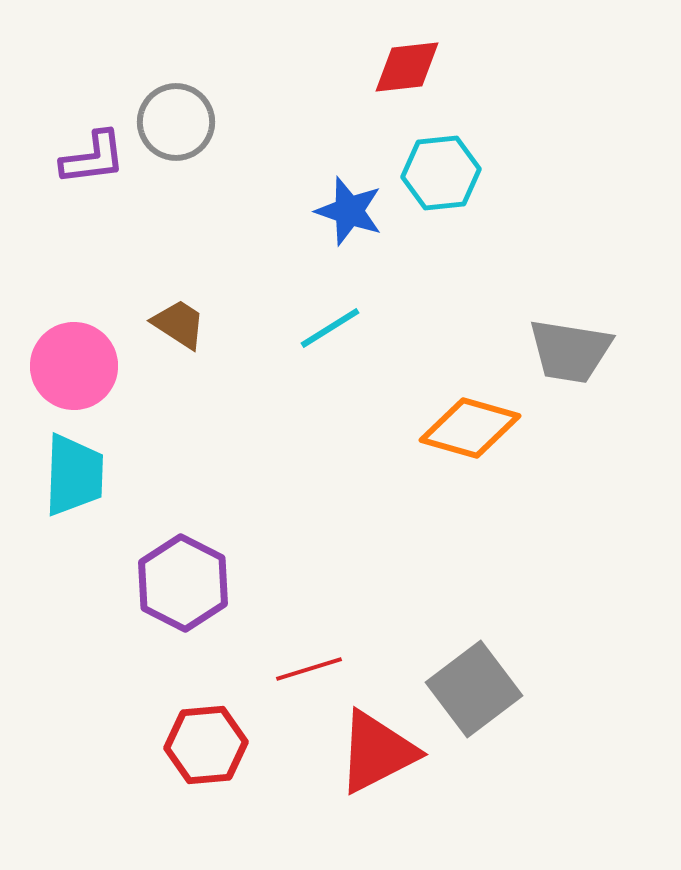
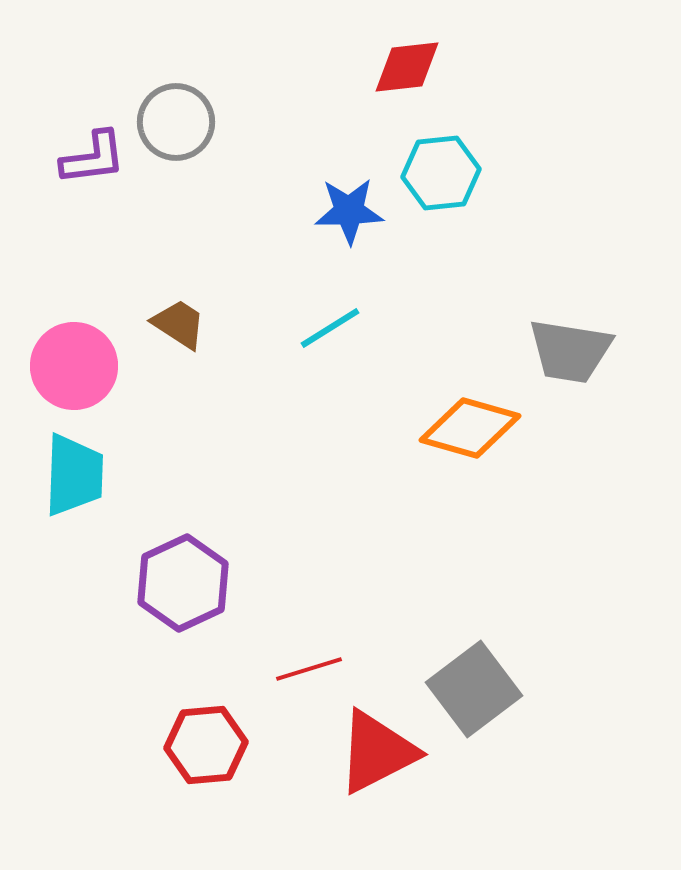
blue star: rotated 20 degrees counterclockwise
purple hexagon: rotated 8 degrees clockwise
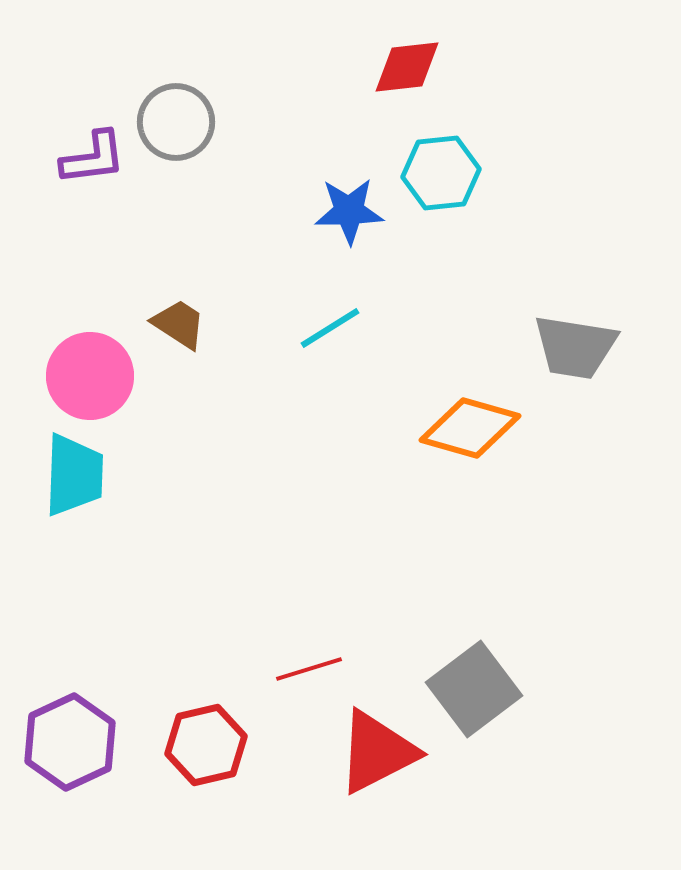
gray trapezoid: moved 5 px right, 4 px up
pink circle: moved 16 px right, 10 px down
purple hexagon: moved 113 px left, 159 px down
red hexagon: rotated 8 degrees counterclockwise
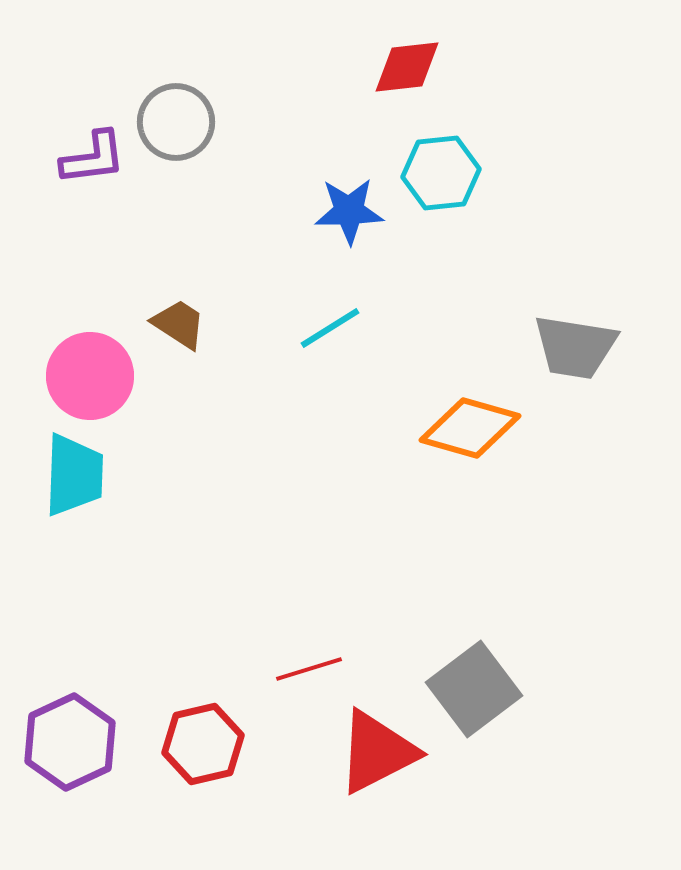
red hexagon: moved 3 px left, 1 px up
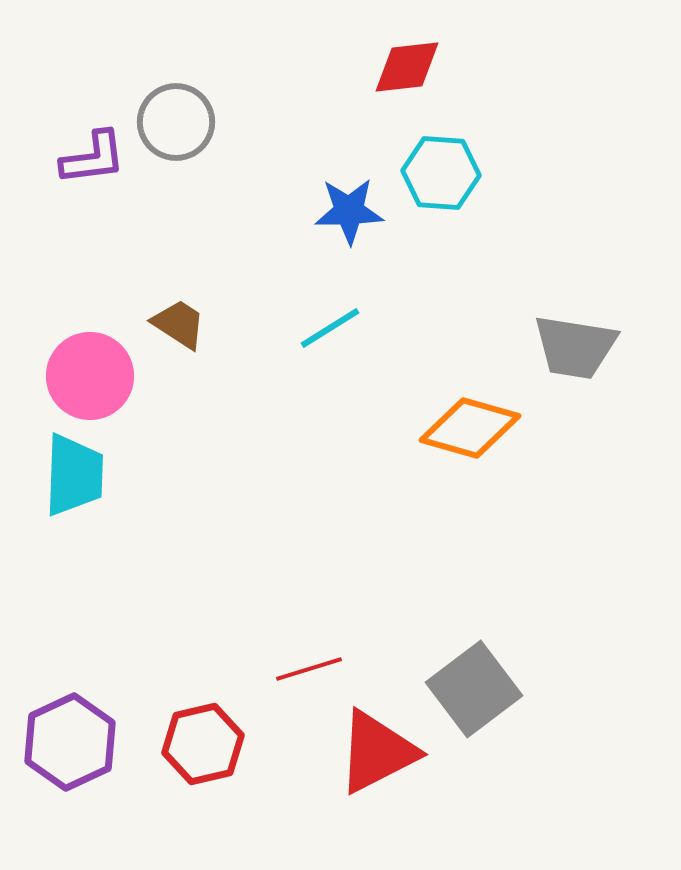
cyan hexagon: rotated 10 degrees clockwise
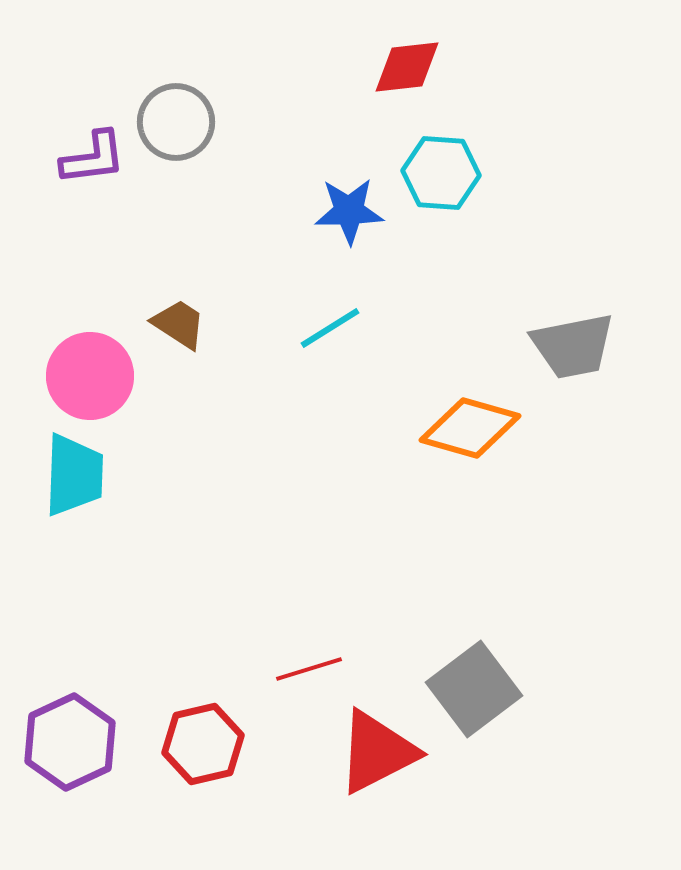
gray trapezoid: moved 2 px left, 1 px up; rotated 20 degrees counterclockwise
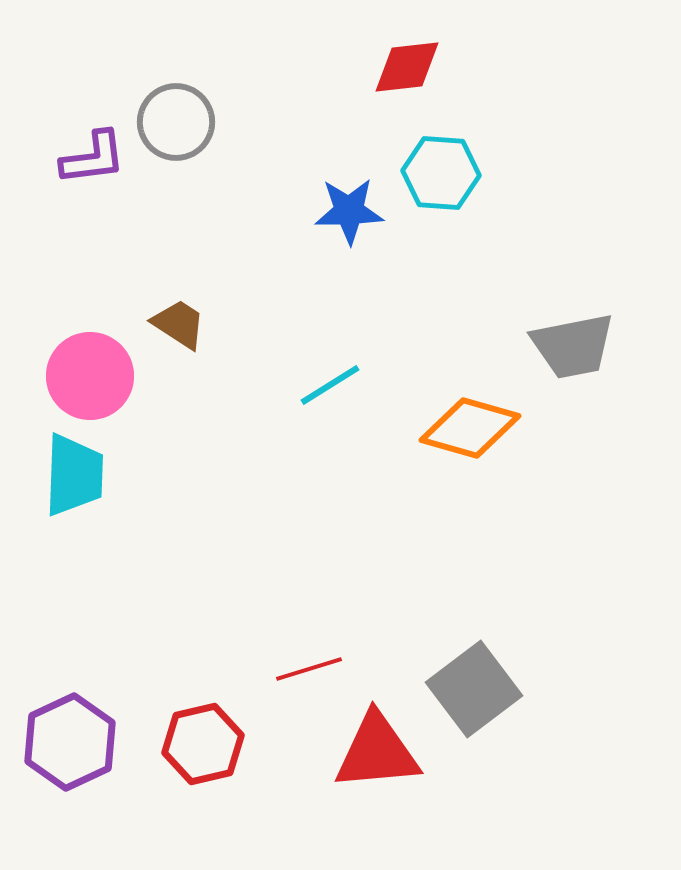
cyan line: moved 57 px down
red triangle: rotated 22 degrees clockwise
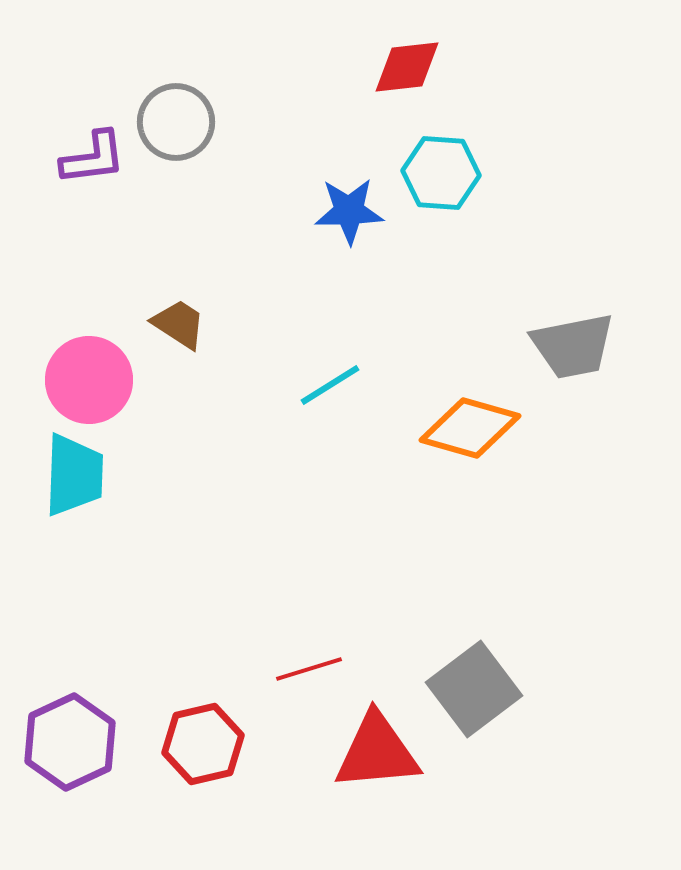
pink circle: moved 1 px left, 4 px down
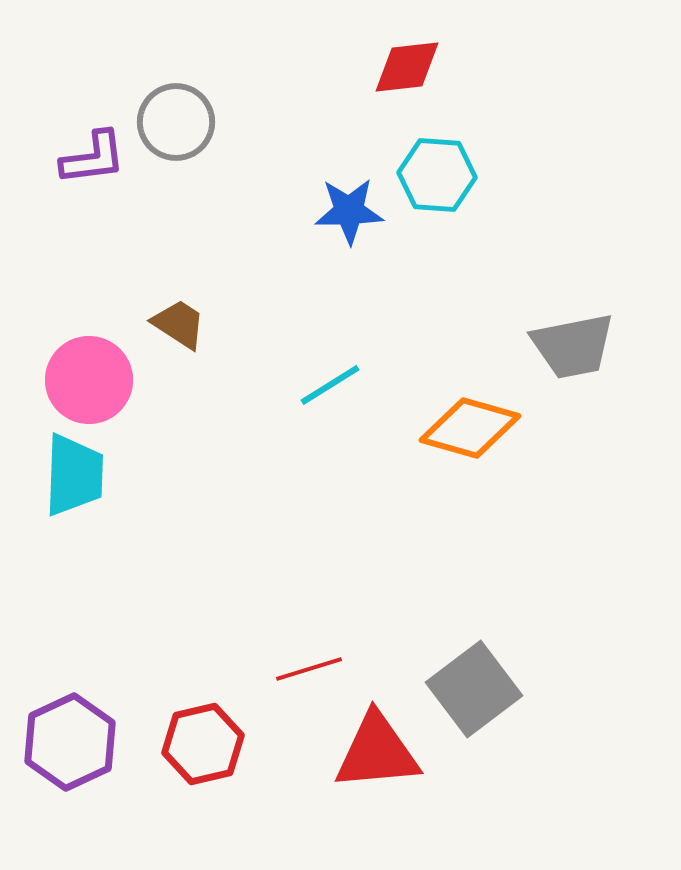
cyan hexagon: moved 4 px left, 2 px down
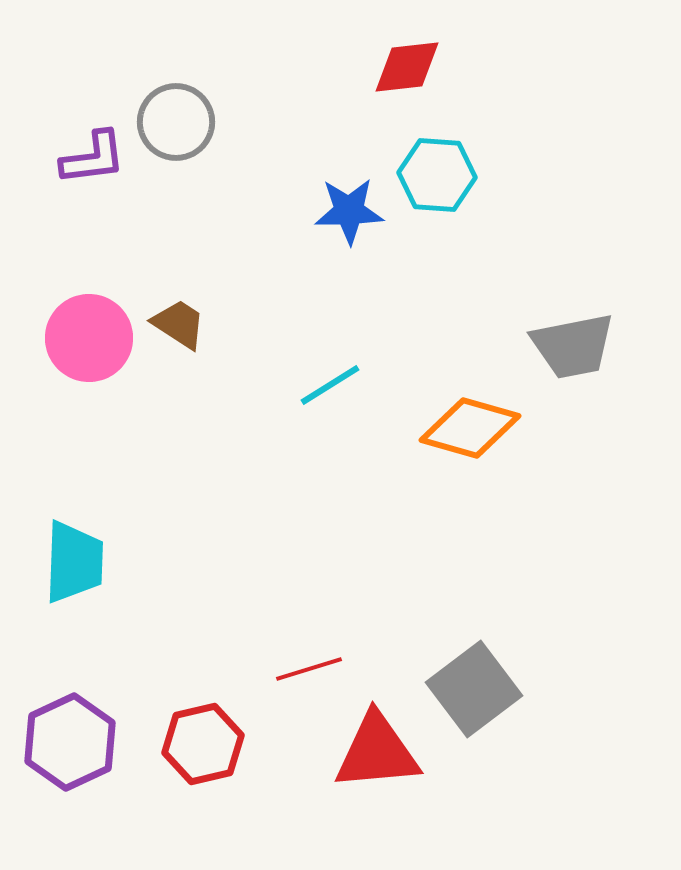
pink circle: moved 42 px up
cyan trapezoid: moved 87 px down
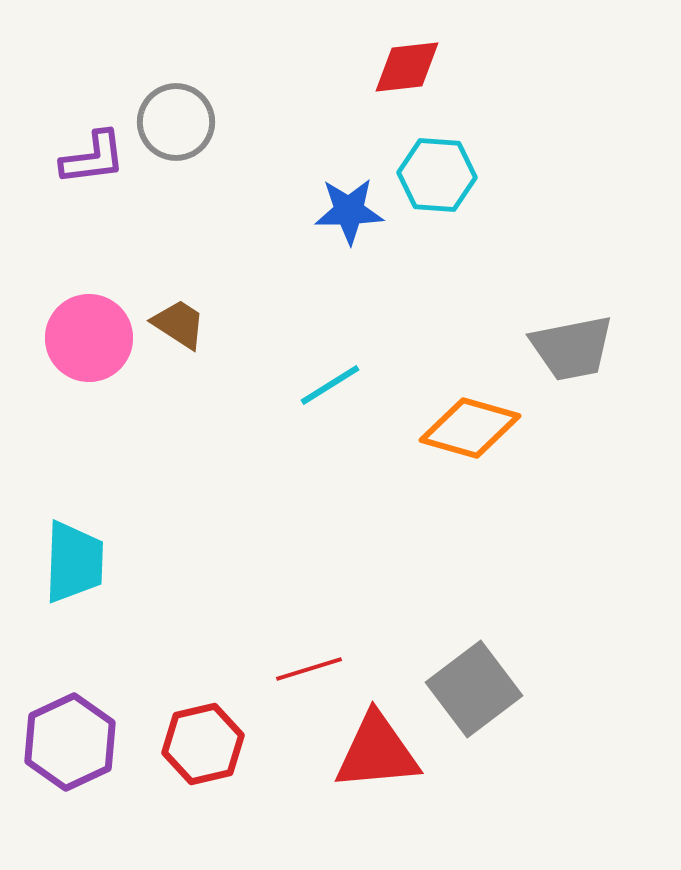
gray trapezoid: moved 1 px left, 2 px down
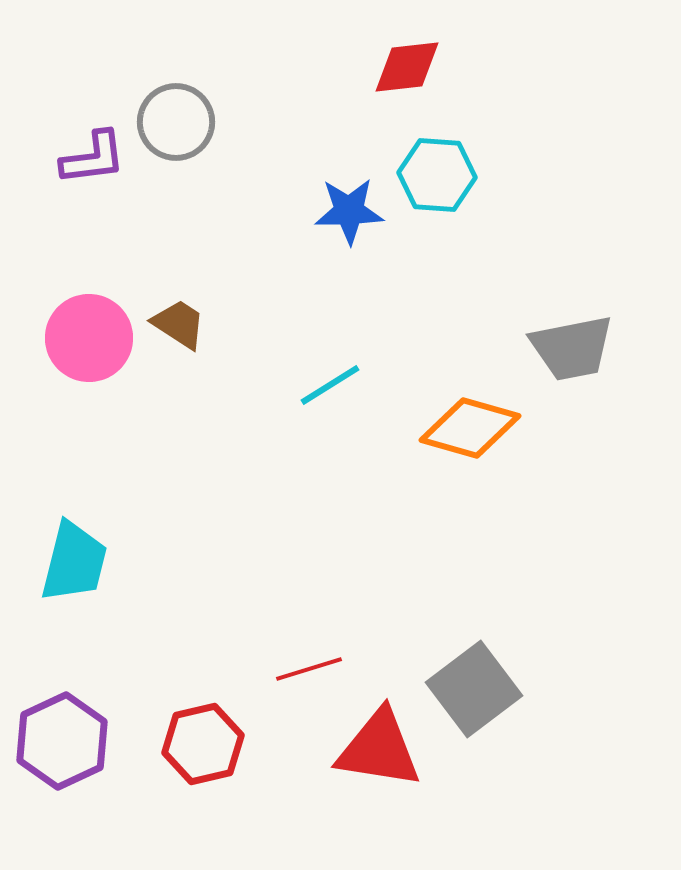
cyan trapezoid: rotated 12 degrees clockwise
purple hexagon: moved 8 px left, 1 px up
red triangle: moved 2 px right, 3 px up; rotated 14 degrees clockwise
